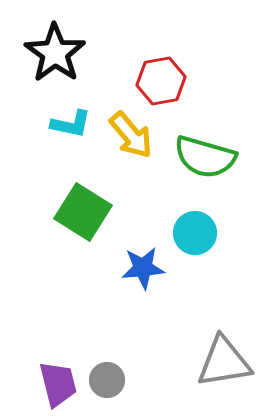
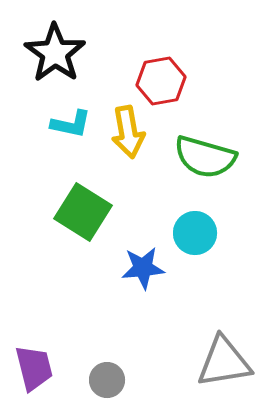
yellow arrow: moved 3 px left, 3 px up; rotated 30 degrees clockwise
purple trapezoid: moved 24 px left, 16 px up
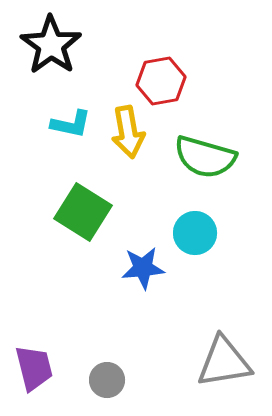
black star: moved 4 px left, 8 px up
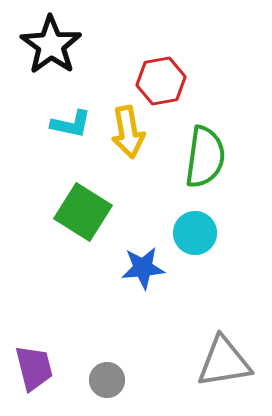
green semicircle: rotated 98 degrees counterclockwise
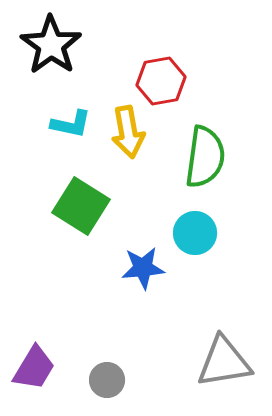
green square: moved 2 px left, 6 px up
purple trapezoid: rotated 45 degrees clockwise
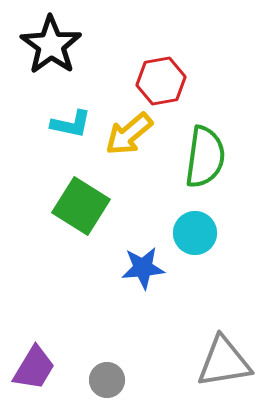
yellow arrow: moved 1 px right, 2 px down; rotated 60 degrees clockwise
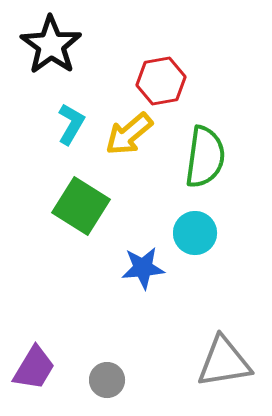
cyan L-shape: rotated 72 degrees counterclockwise
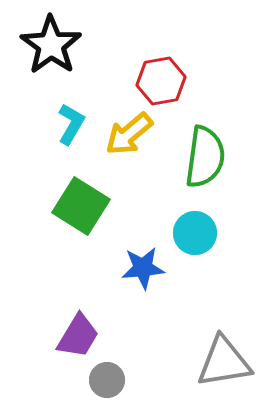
purple trapezoid: moved 44 px right, 32 px up
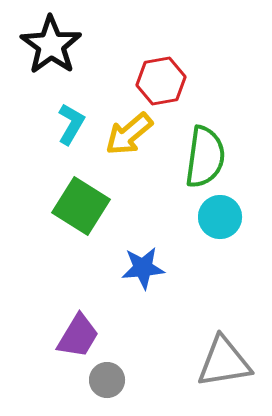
cyan circle: moved 25 px right, 16 px up
